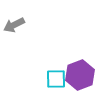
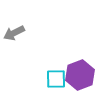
gray arrow: moved 8 px down
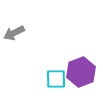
purple hexagon: moved 1 px right, 3 px up
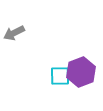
cyan square: moved 4 px right, 3 px up
